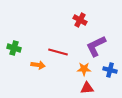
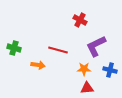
red line: moved 2 px up
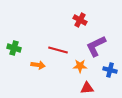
orange star: moved 4 px left, 3 px up
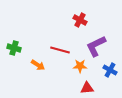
red line: moved 2 px right
orange arrow: rotated 24 degrees clockwise
blue cross: rotated 16 degrees clockwise
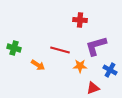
red cross: rotated 24 degrees counterclockwise
purple L-shape: rotated 10 degrees clockwise
red triangle: moved 6 px right; rotated 16 degrees counterclockwise
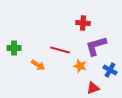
red cross: moved 3 px right, 3 px down
green cross: rotated 16 degrees counterclockwise
orange star: rotated 16 degrees clockwise
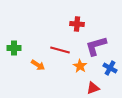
red cross: moved 6 px left, 1 px down
orange star: rotated 16 degrees clockwise
blue cross: moved 2 px up
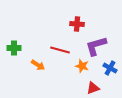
orange star: moved 2 px right; rotated 16 degrees counterclockwise
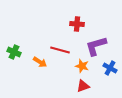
green cross: moved 4 px down; rotated 24 degrees clockwise
orange arrow: moved 2 px right, 3 px up
red triangle: moved 10 px left, 2 px up
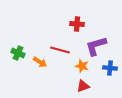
green cross: moved 4 px right, 1 px down
blue cross: rotated 24 degrees counterclockwise
